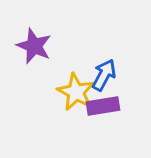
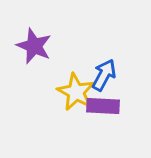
purple rectangle: rotated 12 degrees clockwise
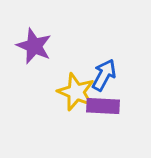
yellow star: rotated 6 degrees counterclockwise
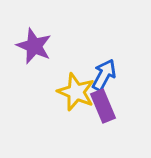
purple rectangle: rotated 64 degrees clockwise
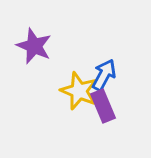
yellow star: moved 3 px right, 1 px up
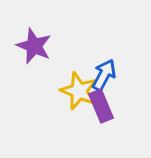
purple rectangle: moved 2 px left
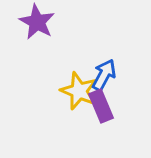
purple star: moved 3 px right, 24 px up; rotated 6 degrees clockwise
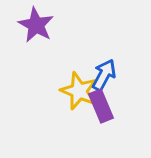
purple star: moved 1 px left, 3 px down
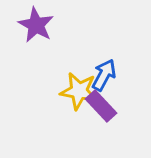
yellow star: rotated 12 degrees counterclockwise
purple rectangle: rotated 20 degrees counterclockwise
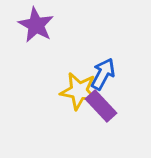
blue arrow: moved 1 px left, 1 px up
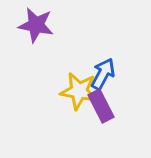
purple star: rotated 18 degrees counterclockwise
purple rectangle: rotated 16 degrees clockwise
